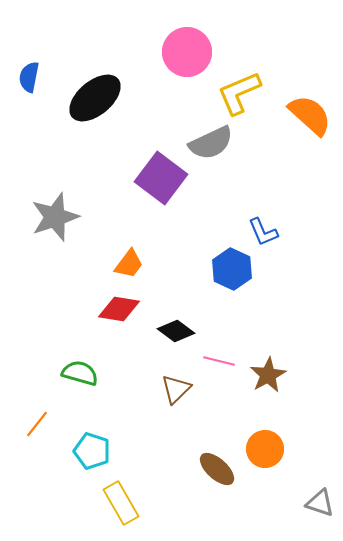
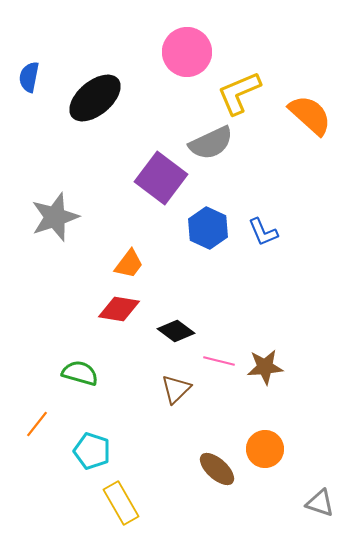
blue hexagon: moved 24 px left, 41 px up
brown star: moved 3 px left, 8 px up; rotated 24 degrees clockwise
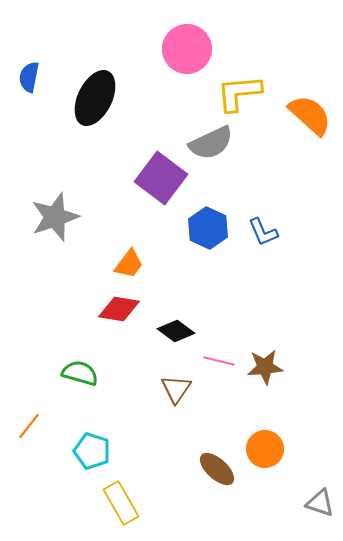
pink circle: moved 3 px up
yellow L-shape: rotated 18 degrees clockwise
black ellipse: rotated 24 degrees counterclockwise
brown triangle: rotated 12 degrees counterclockwise
orange line: moved 8 px left, 2 px down
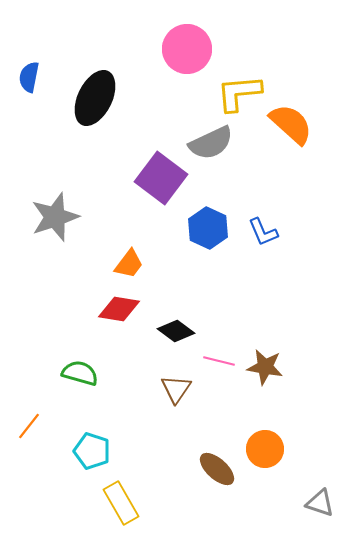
orange semicircle: moved 19 px left, 9 px down
brown star: rotated 15 degrees clockwise
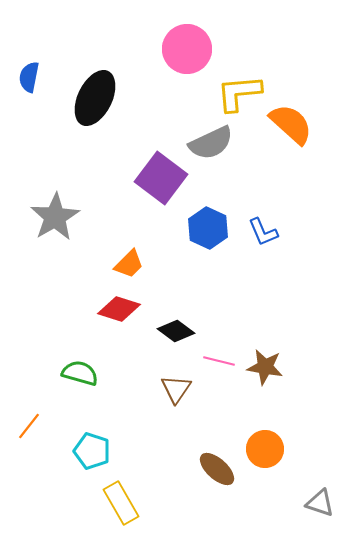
gray star: rotated 12 degrees counterclockwise
orange trapezoid: rotated 8 degrees clockwise
red diamond: rotated 9 degrees clockwise
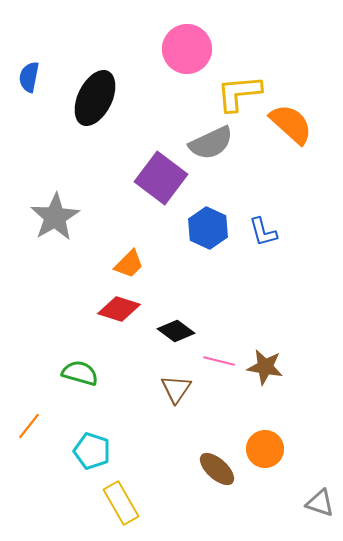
blue L-shape: rotated 8 degrees clockwise
